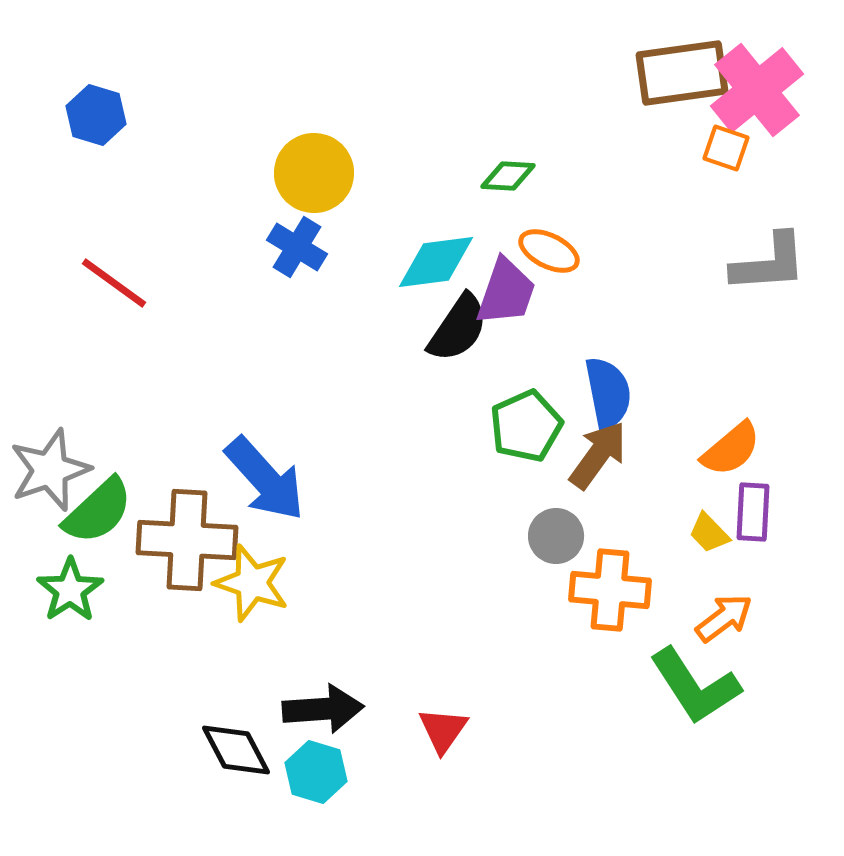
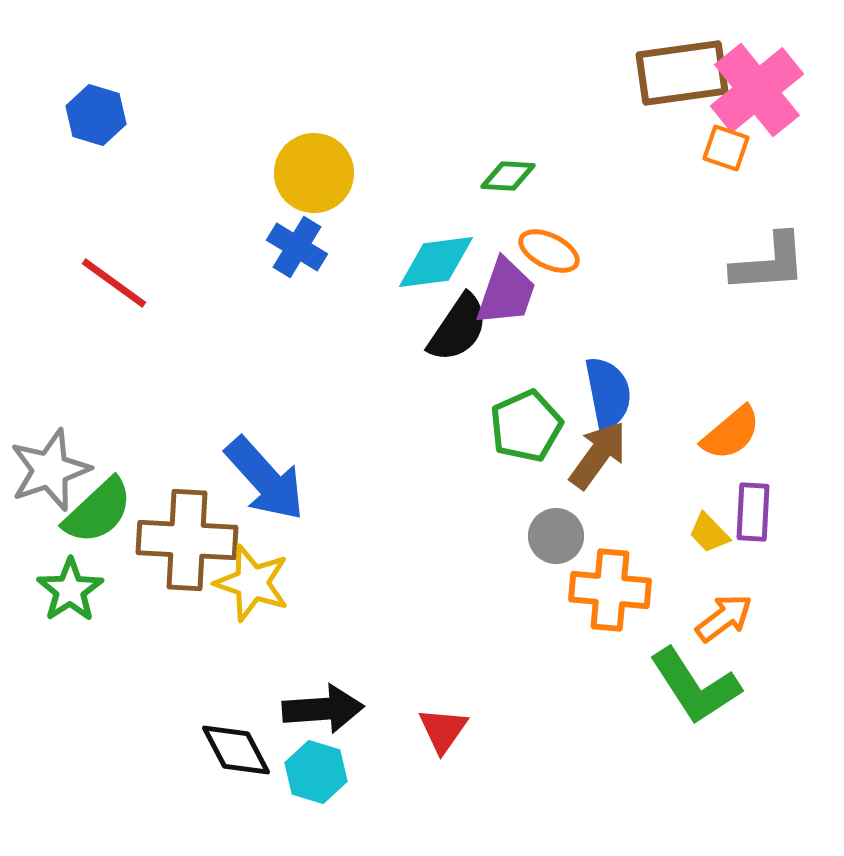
orange semicircle: moved 16 px up
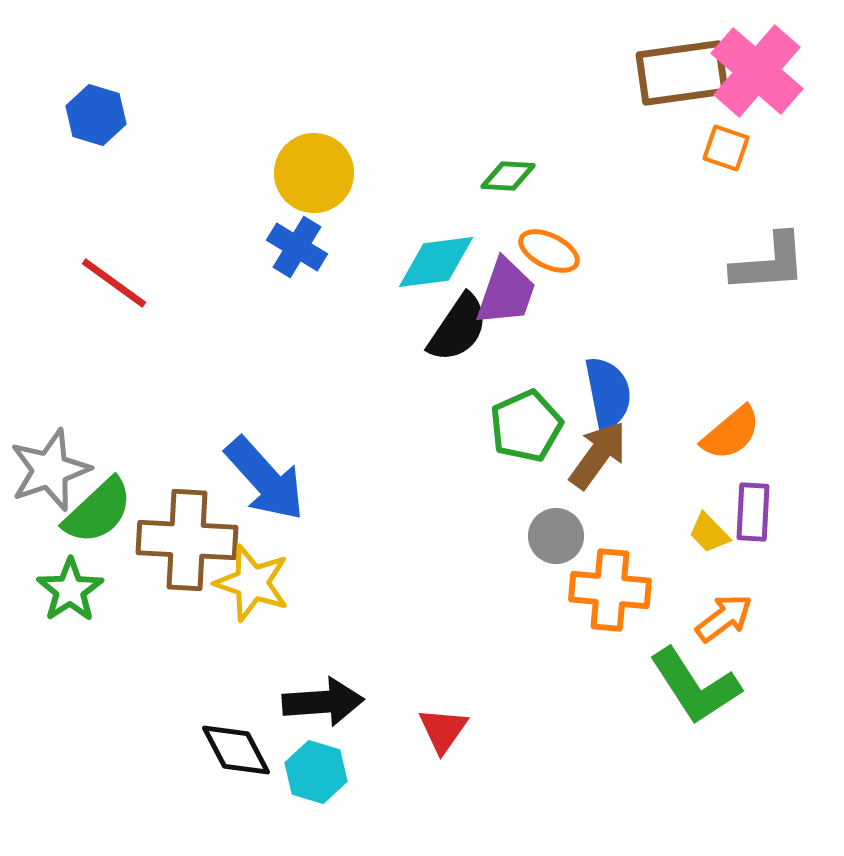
pink cross: moved 19 px up; rotated 10 degrees counterclockwise
black arrow: moved 7 px up
